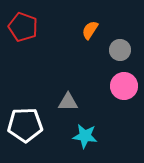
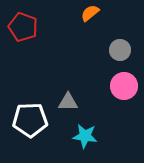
orange semicircle: moved 17 px up; rotated 18 degrees clockwise
white pentagon: moved 5 px right, 5 px up
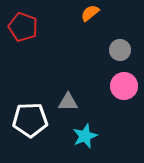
cyan star: rotated 30 degrees counterclockwise
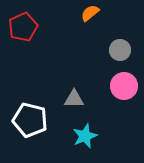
red pentagon: rotated 28 degrees clockwise
gray triangle: moved 6 px right, 3 px up
white pentagon: rotated 16 degrees clockwise
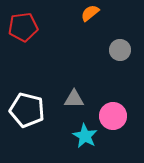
red pentagon: rotated 16 degrees clockwise
pink circle: moved 11 px left, 30 px down
white pentagon: moved 3 px left, 10 px up
cyan star: rotated 20 degrees counterclockwise
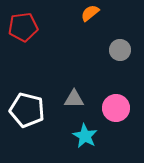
pink circle: moved 3 px right, 8 px up
